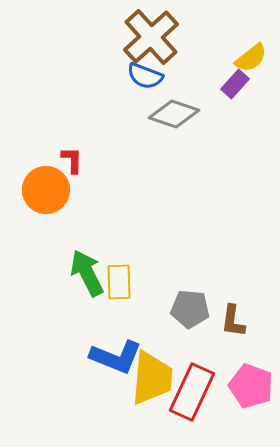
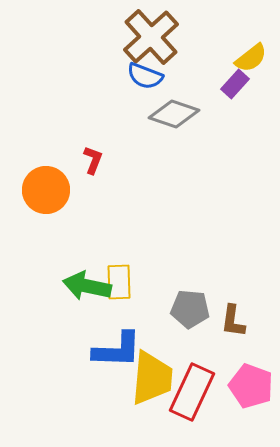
red L-shape: moved 21 px right; rotated 20 degrees clockwise
green arrow: moved 13 px down; rotated 51 degrees counterclockwise
blue L-shape: moved 1 px right, 7 px up; rotated 20 degrees counterclockwise
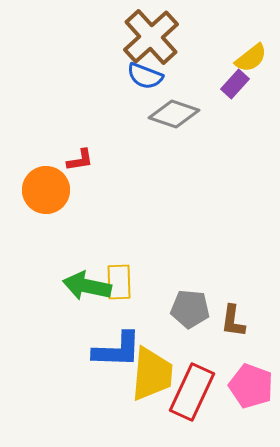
red L-shape: moved 13 px left; rotated 60 degrees clockwise
yellow trapezoid: moved 4 px up
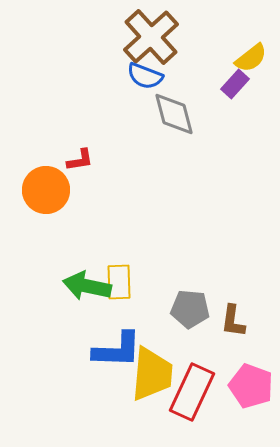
gray diamond: rotated 57 degrees clockwise
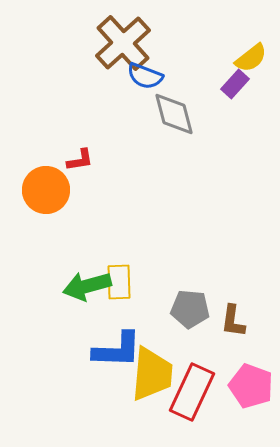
brown cross: moved 28 px left, 6 px down
green arrow: rotated 27 degrees counterclockwise
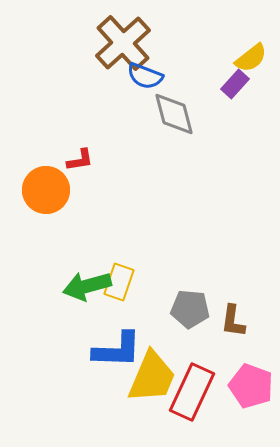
yellow rectangle: rotated 21 degrees clockwise
yellow trapezoid: moved 3 px down; rotated 18 degrees clockwise
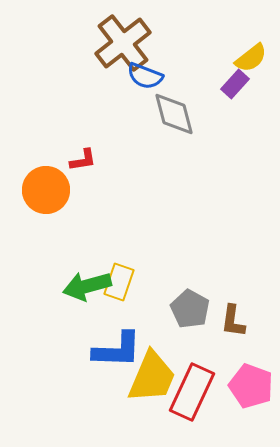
brown cross: rotated 4 degrees clockwise
red L-shape: moved 3 px right
gray pentagon: rotated 24 degrees clockwise
